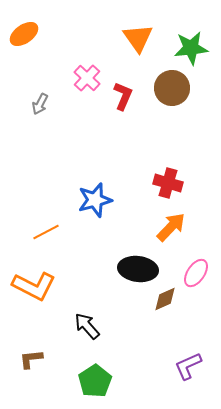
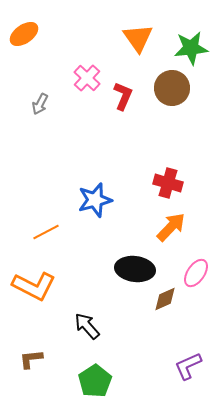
black ellipse: moved 3 px left
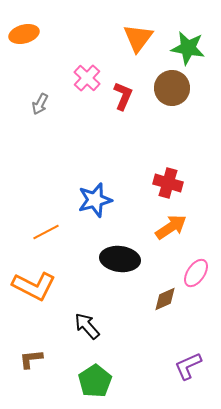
orange ellipse: rotated 20 degrees clockwise
orange triangle: rotated 12 degrees clockwise
green star: moved 3 px left; rotated 16 degrees clockwise
orange arrow: rotated 12 degrees clockwise
black ellipse: moved 15 px left, 10 px up
